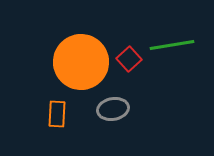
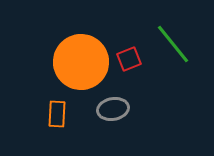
green line: moved 1 px right, 1 px up; rotated 60 degrees clockwise
red square: rotated 20 degrees clockwise
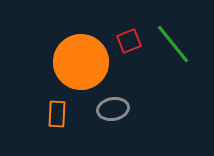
red square: moved 18 px up
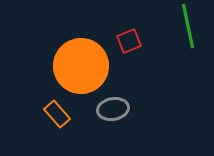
green line: moved 15 px right, 18 px up; rotated 27 degrees clockwise
orange circle: moved 4 px down
orange rectangle: rotated 44 degrees counterclockwise
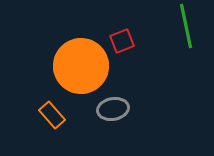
green line: moved 2 px left
red square: moved 7 px left
orange rectangle: moved 5 px left, 1 px down
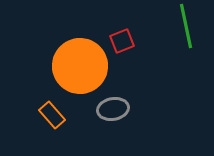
orange circle: moved 1 px left
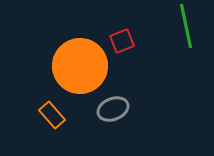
gray ellipse: rotated 12 degrees counterclockwise
